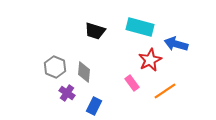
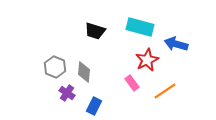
red star: moved 3 px left
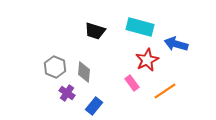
blue rectangle: rotated 12 degrees clockwise
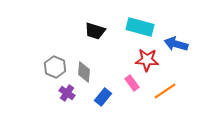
red star: rotated 30 degrees clockwise
blue rectangle: moved 9 px right, 9 px up
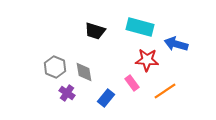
gray diamond: rotated 15 degrees counterclockwise
blue rectangle: moved 3 px right, 1 px down
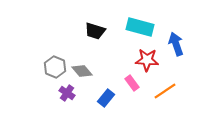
blue arrow: rotated 55 degrees clockwise
gray diamond: moved 2 px left, 1 px up; rotated 30 degrees counterclockwise
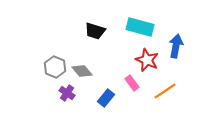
blue arrow: moved 2 px down; rotated 30 degrees clockwise
red star: rotated 20 degrees clockwise
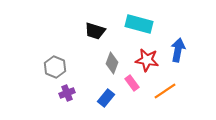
cyan rectangle: moved 1 px left, 3 px up
blue arrow: moved 2 px right, 4 px down
red star: rotated 15 degrees counterclockwise
gray diamond: moved 30 px right, 8 px up; rotated 60 degrees clockwise
purple cross: rotated 35 degrees clockwise
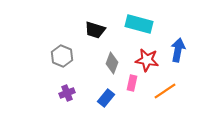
black trapezoid: moved 1 px up
gray hexagon: moved 7 px right, 11 px up
pink rectangle: rotated 49 degrees clockwise
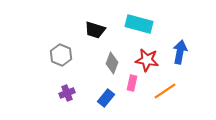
blue arrow: moved 2 px right, 2 px down
gray hexagon: moved 1 px left, 1 px up
